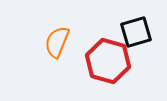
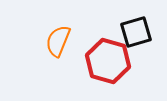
orange semicircle: moved 1 px right, 1 px up
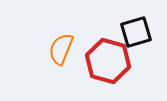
orange semicircle: moved 3 px right, 8 px down
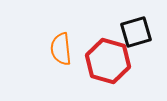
orange semicircle: rotated 28 degrees counterclockwise
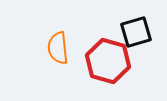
orange semicircle: moved 3 px left, 1 px up
